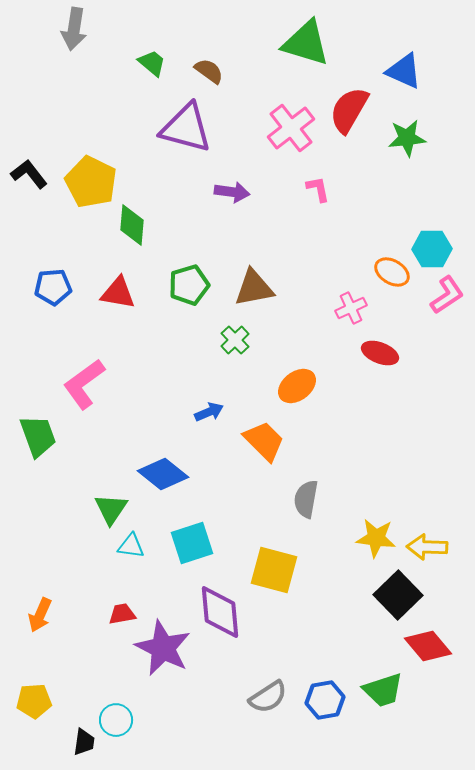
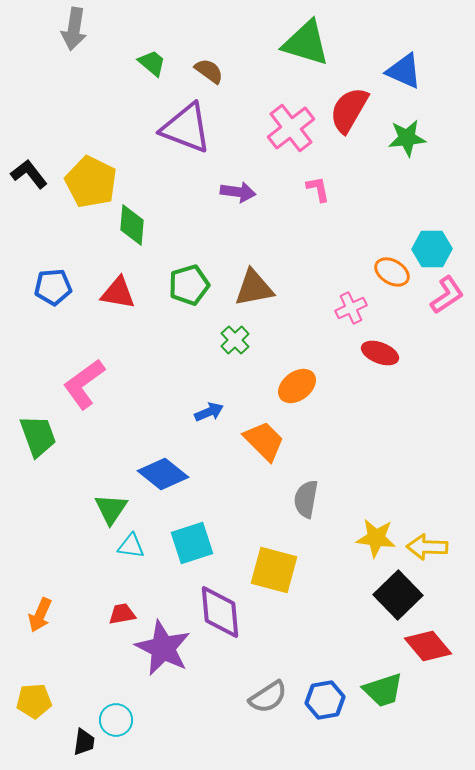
purple triangle at (186, 128): rotated 6 degrees clockwise
purple arrow at (232, 192): moved 6 px right
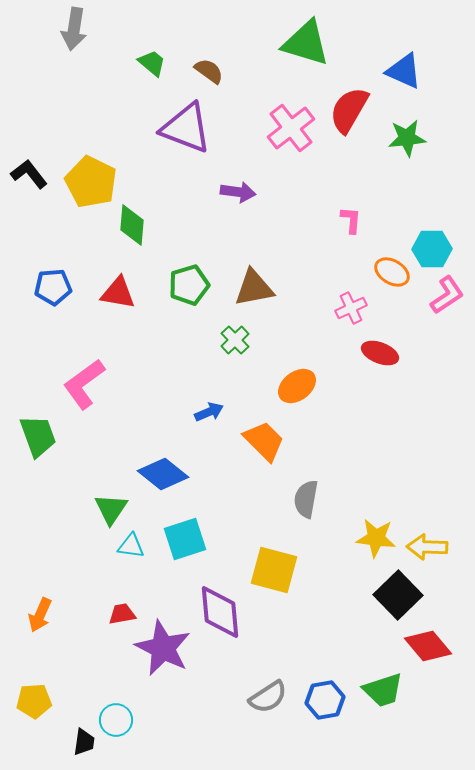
pink L-shape at (318, 189): moved 33 px right, 31 px down; rotated 16 degrees clockwise
cyan square at (192, 543): moved 7 px left, 4 px up
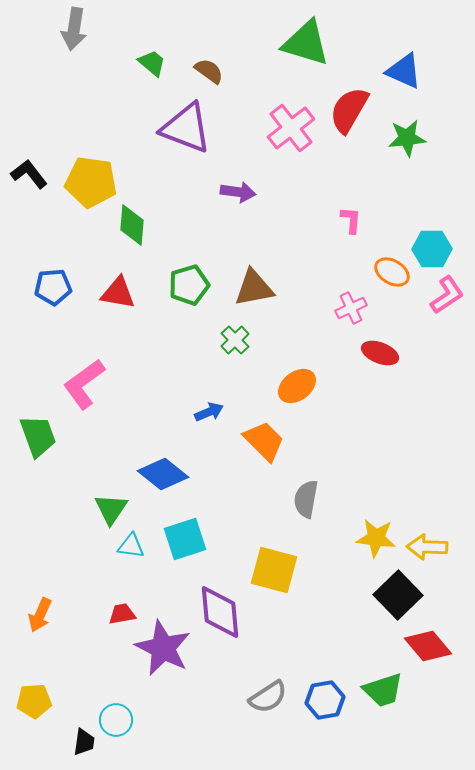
yellow pentagon at (91, 182): rotated 18 degrees counterclockwise
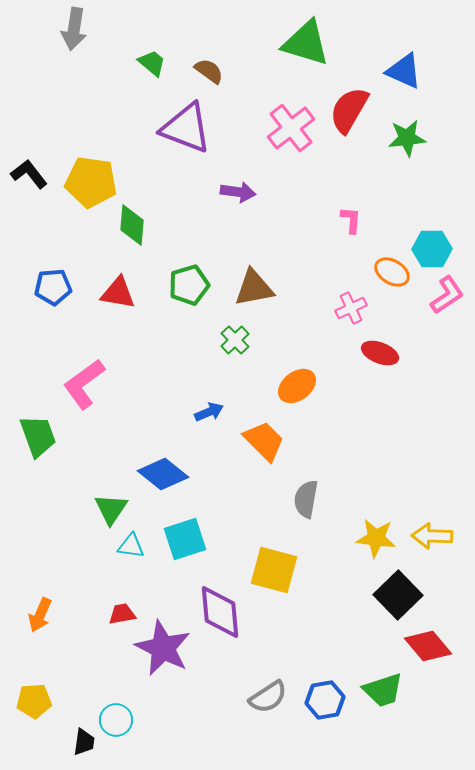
yellow arrow at (427, 547): moved 5 px right, 11 px up
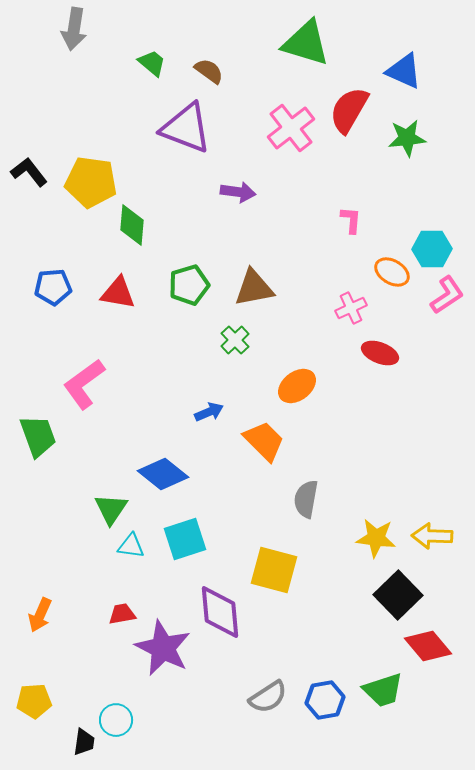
black L-shape at (29, 174): moved 2 px up
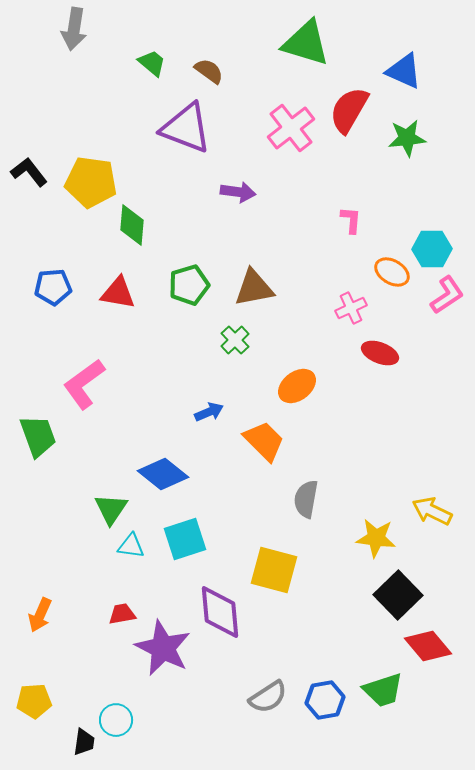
yellow arrow at (432, 536): moved 25 px up; rotated 24 degrees clockwise
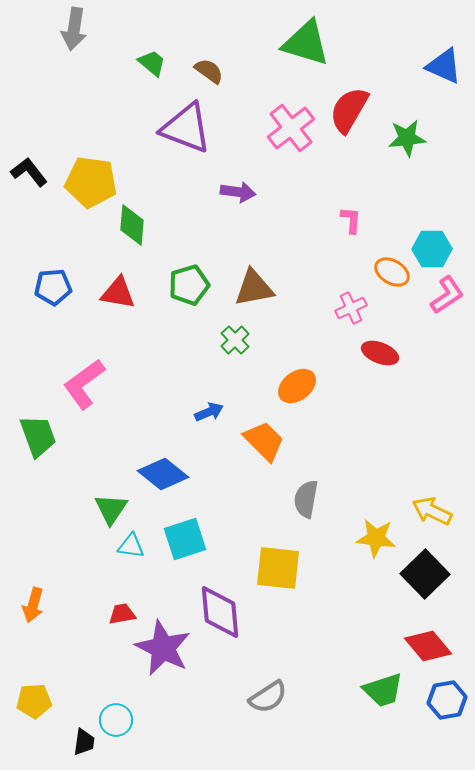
blue triangle at (404, 71): moved 40 px right, 5 px up
yellow square at (274, 570): moved 4 px right, 2 px up; rotated 9 degrees counterclockwise
black square at (398, 595): moved 27 px right, 21 px up
orange arrow at (40, 615): moved 7 px left, 10 px up; rotated 8 degrees counterclockwise
blue hexagon at (325, 700): moved 122 px right
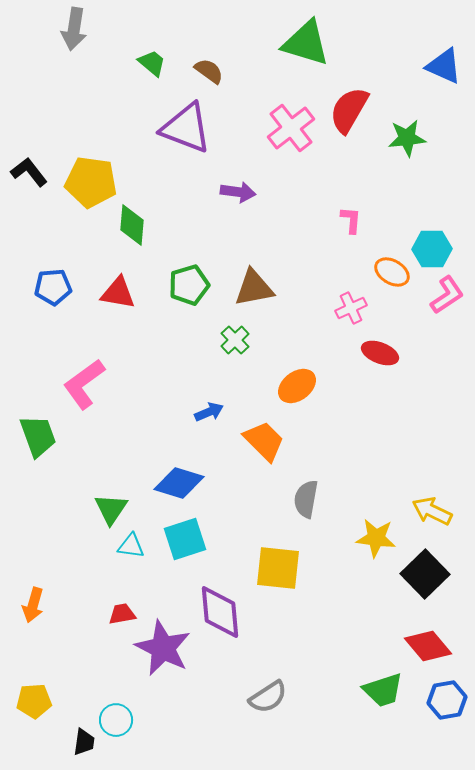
blue diamond at (163, 474): moved 16 px right, 9 px down; rotated 21 degrees counterclockwise
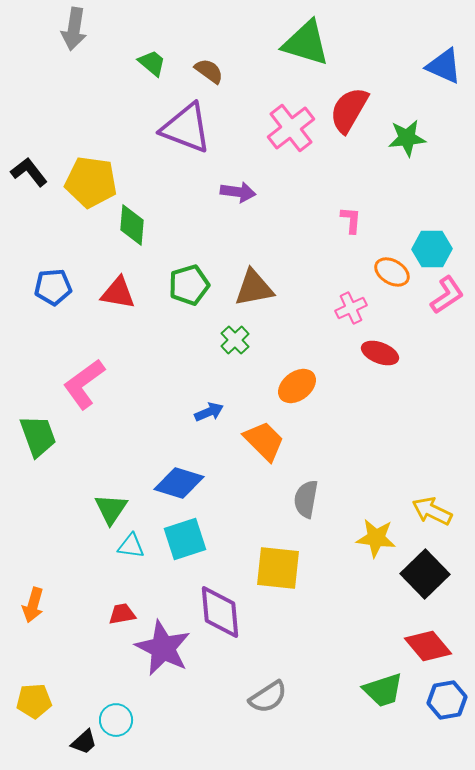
black trapezoid at (84, 742): rotated 40 degrees clockwise
